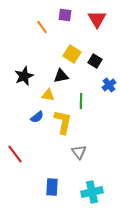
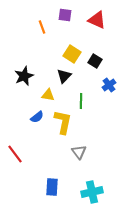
red triangle: moved 1 px down; rotated 36 degrees counterclockwise
orange line: rotated 16 degrees clockwise
black triangle: moved 3 px right; rotated 35 degrees counterclockwise
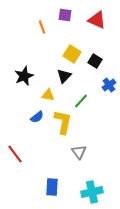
green line: rotated 42 degrees clockwise
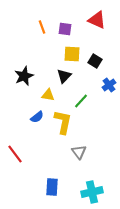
purple square: moved 14 px down
yellow square: rotated 30 degrees counterclockwise
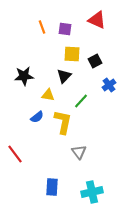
black square: rotated 32 degrees clockwise
black star: rotated 18 degrees clockwise
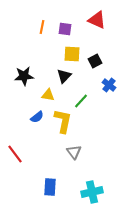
orange line: rotated 32 degrees clockwise
blue cross: rotated 16 degrees counterclockwise
yellow L-shape: moved 1 px up
gray triangle: moved 5 px left
blue rectangle: moved 2 px left
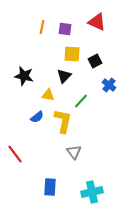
red triangle: moved 2 px down
black star: rotated 18 degrees clockwise
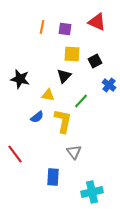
black star: moved 4 px left, 3 px down
blue rectangle: moved 3 px right, 10 px up
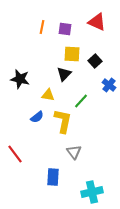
black square: rotated 16 degrees counterclockwise
black triangle: moved 2 px up
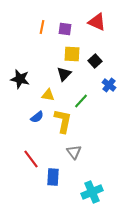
red line: moved 16 px right, 5 px down
cyan cross: rotated 10 degrees counterclockwise
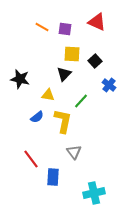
orange line: rotated 72 degrees counterclockwise
cyan cross: moved 2 px right, 1 px down; rotated 10 degrees clockwise
